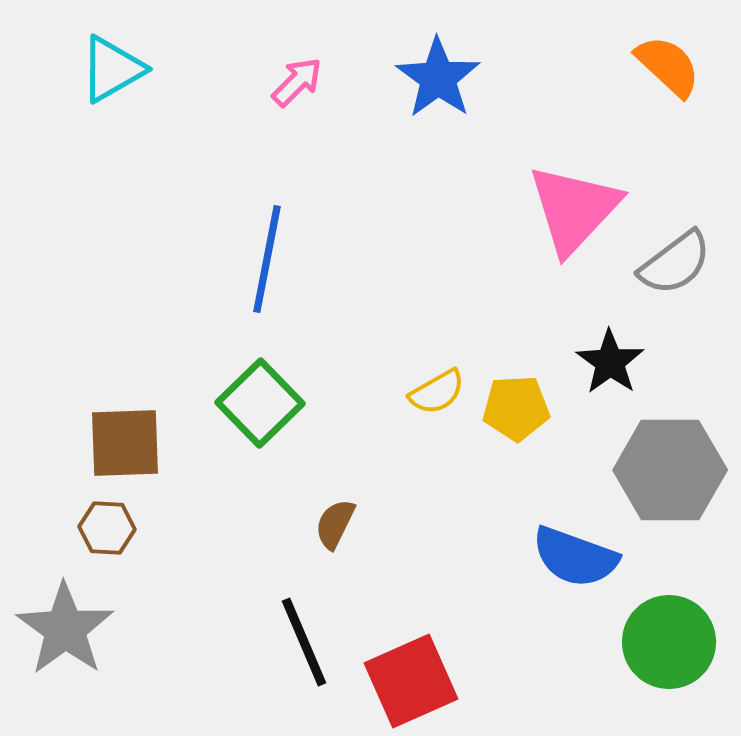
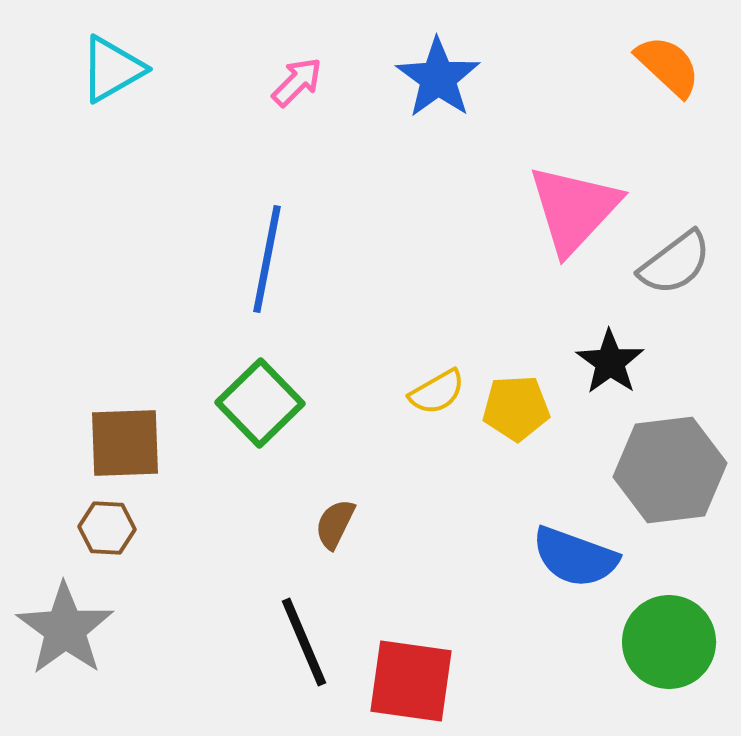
gray hexagon: rotated 7 degrees counterclockwise
red square: rotated 32 degrees clockwise
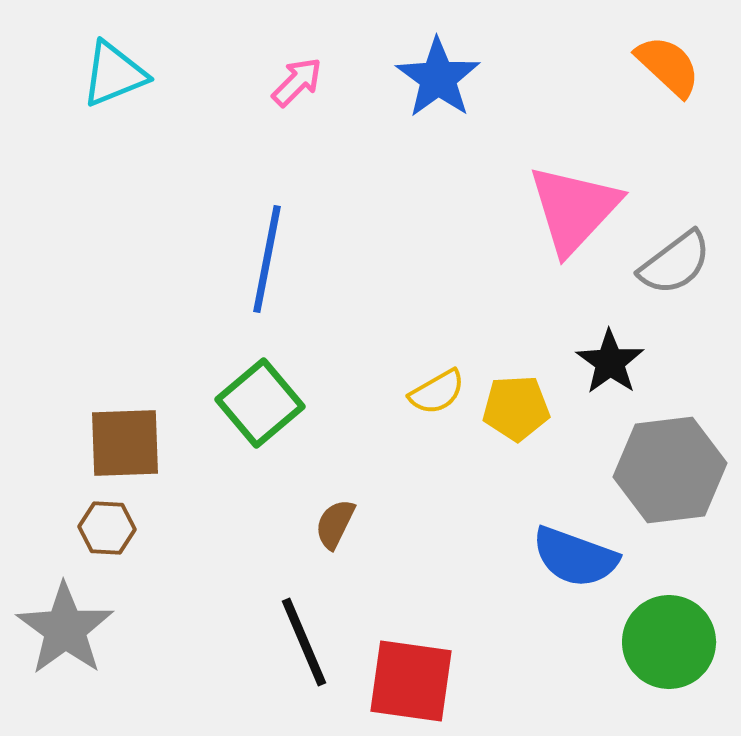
cyan triangle: moved 2 px right, 5 px down; rotated 8 degrees clockwise
green square: rotated 4 degrees clockwise
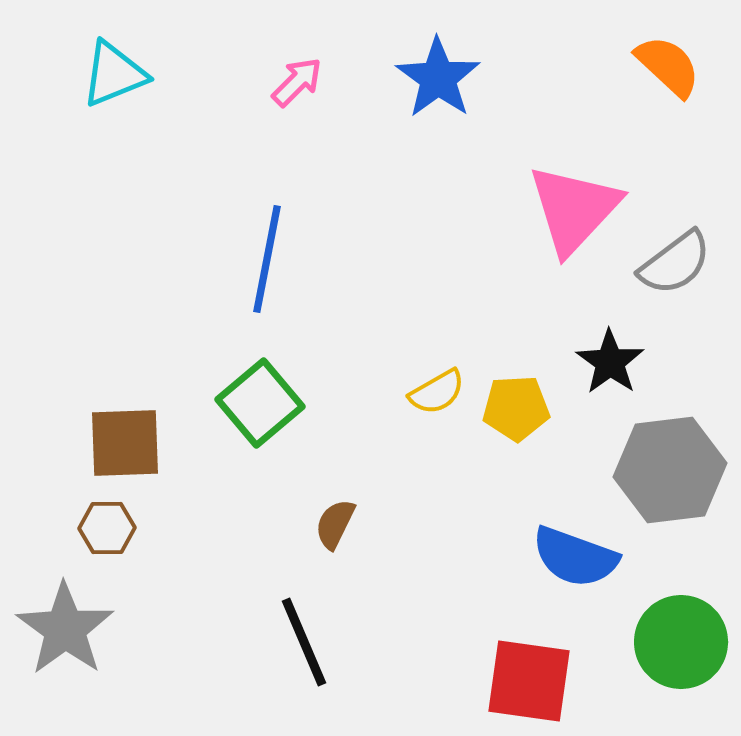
brown hexagon: rotated 4 degrees counterclockwise
green circle: moved 12 px right
red square: moved 118 px right
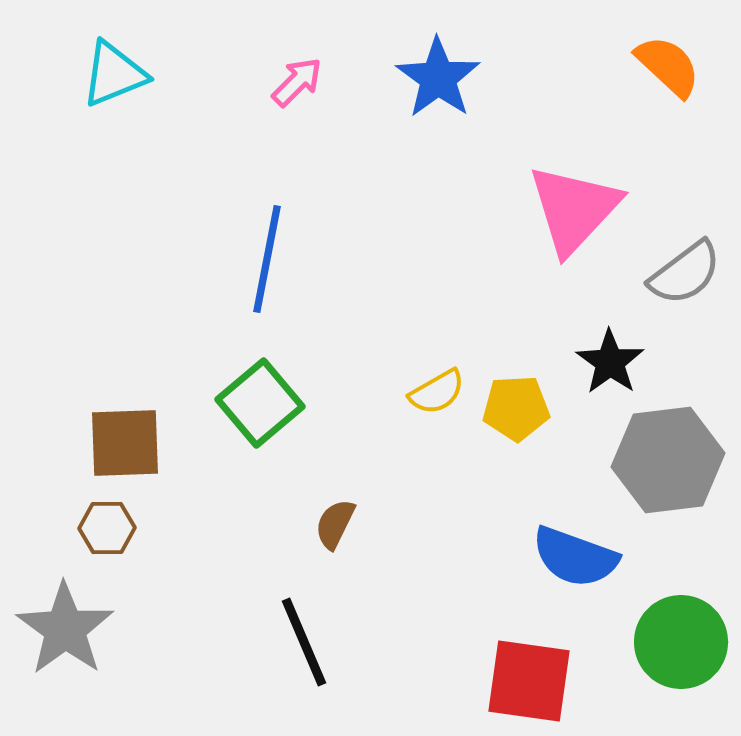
gray semicircle: moved 10 px right, 10 px down
gray hexagon: moved 2 px left, 10 px up
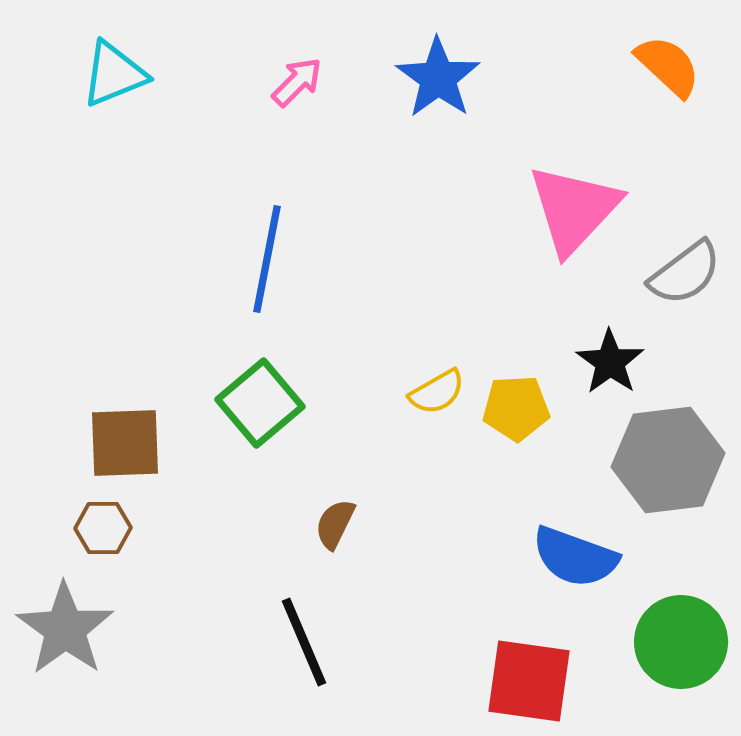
brown hexagon: moved 4 px left
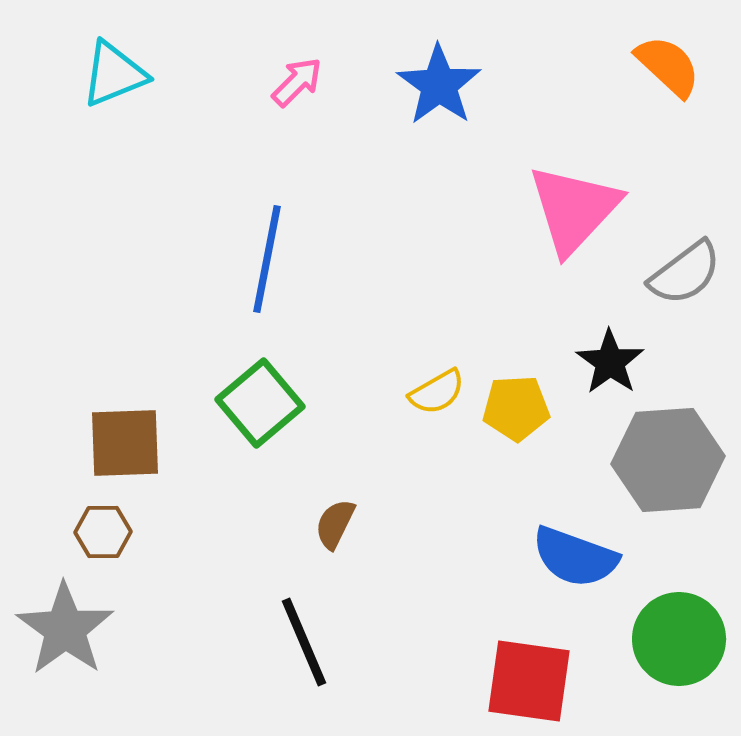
blue star: moved 1 px right, 7 px down
gray hexagon: rotated 3 degrees clockwise
brown hexagon: moved 4 px down
green circle: moved 2 px left, 3 px up
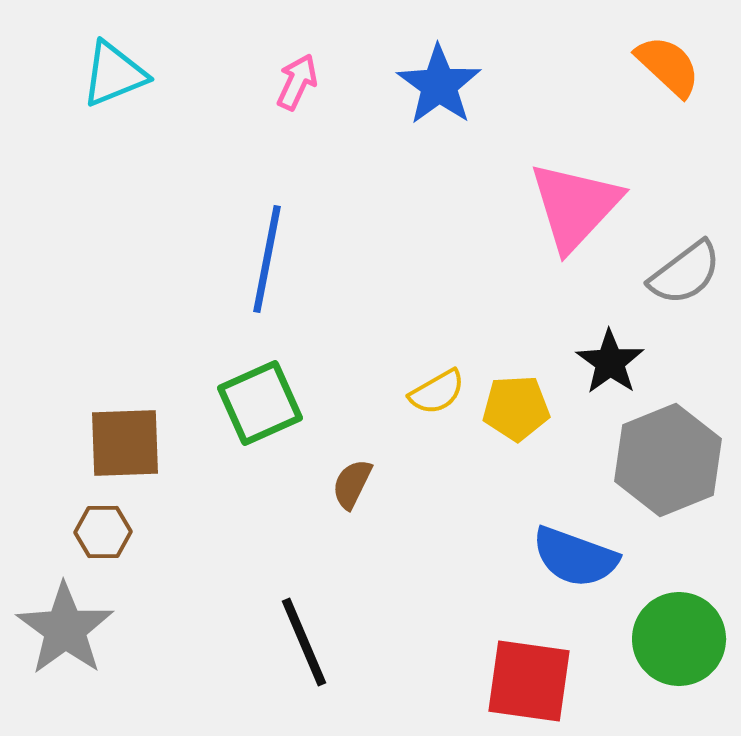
pink arrow: rotated 20 degrees counterclockwise
pink triangle: moved 1 px right, 3 px up
green square: rotated 16 degrees clockwise
gray hexagon: rotated 18 degrees counterclockwise
brown semicircle: moved 17 px right, 40 px up
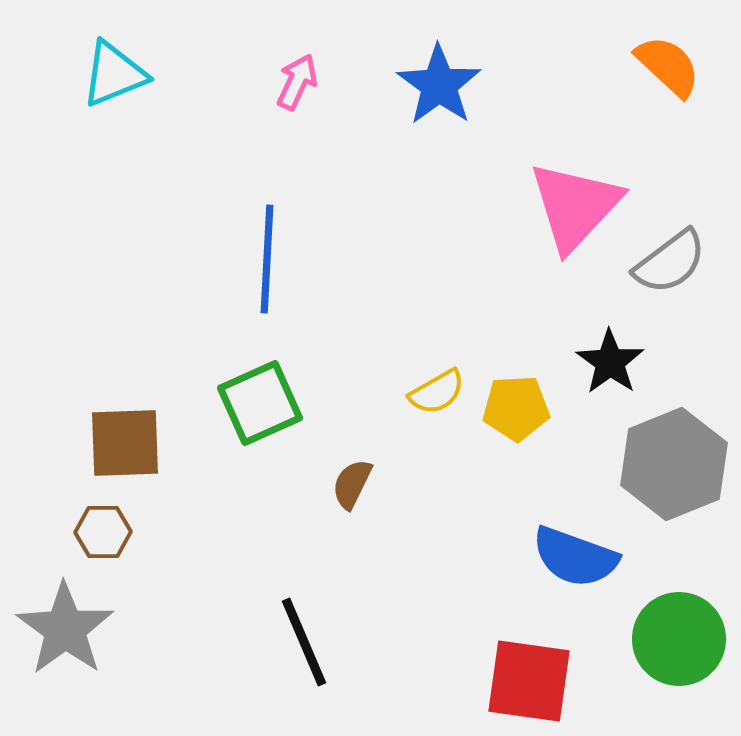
blue line: rotated 8 degrees counterclockwise
gray semicircle: moved 15 px left, 11 px up
gray hexagon: moved 6 px right, 4 px down
